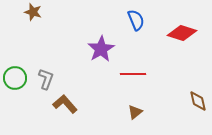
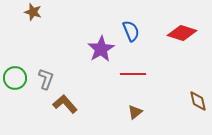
blue semicircle: moved 5 px left, 11 px down
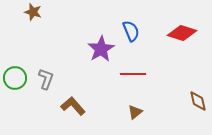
brown L-shape: moved 8 px right, 2 px down
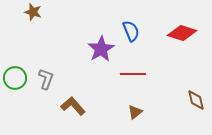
brown diamond: moved 2 px left, 1 px up
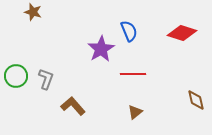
blue semicircle: moved 2 px left
green circle: moved 1 px right, 2 px up
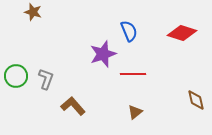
purple star: moved 2 px right, 5 px down; rotated 12 degrees clockwise
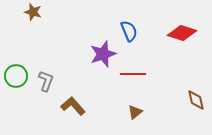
gray L-shape: moved 2 px down
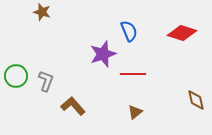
brown star: moved 9 px right
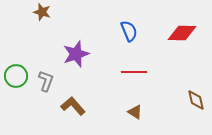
red diamond: rotated 16 degrees counterclockwise
purple star: moved 27 px left
red line: moved 1 px right, 2 px up
brown triangle: rotated 49 degrees counterclockwise
